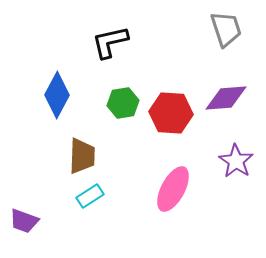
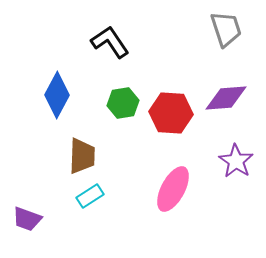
black L-shape: rotated 69 degrees clockwise
purple trapezoid: moved 3 px right, 2 px up
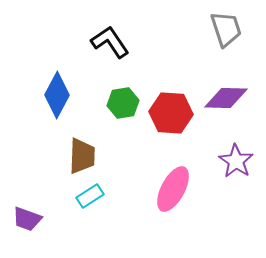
purple diamond: rotated 6 degrees clockwise
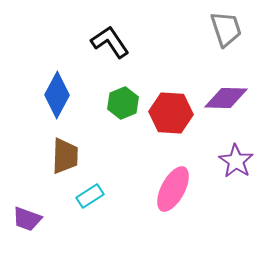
green hexagon: rotated 12 degrees counterclockwise
brown trapezoid: moved 17 px left
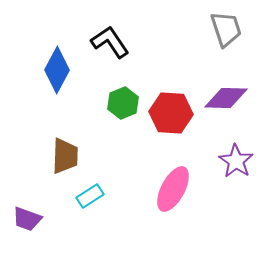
blue diamond: moved 25 px up
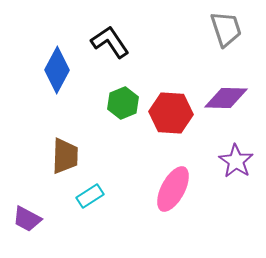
purple trapezoid: rotated 8 degrees clockwise
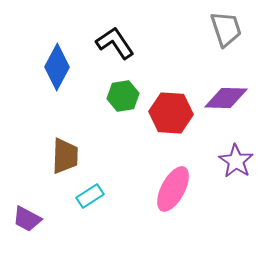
black L-shape: moved 5 px right, 1 px down
blue diamond: moved 3 px up
green hexagon: moved 7 px up; rotated 12 degrees clockwise
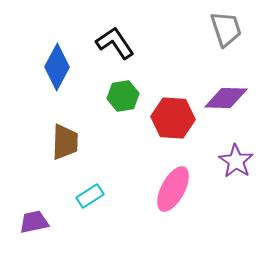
red hexagon: moved 2 px right, 5 px down
brown trapezoid: moved 14 px up
purple trapezoid: moved 7 px right, 3 px down; rotated 140 degrees clockwise
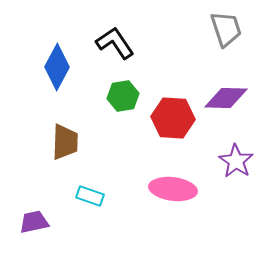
pink ellipse: rotated 69 degrees clockwise
cyan rectangle: rotated 52 degrees clockwise
